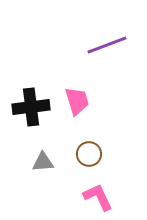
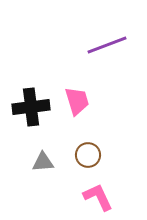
brown circle: moved 1 px left, 1 px down
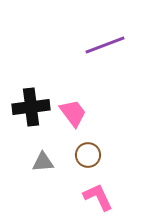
purple line: moved 2 px left
pink trapezoid: moved 4 px left, 12 px down; rotated 20 degrees counterclockwise
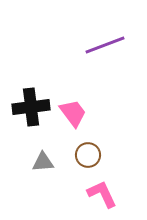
pink L-shape: moved 4 px right, 3 px up
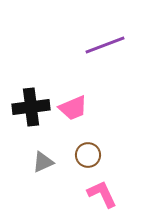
pink trapezoid: moved 5 px up; rotated 104 degrees clockwise
gray triangle: rotated 20 degrees counterclockwise
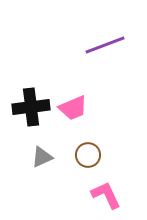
gray triangle: moved 1 px left, 5 px up
pink L-shape: moved 4 px right, 1 px down
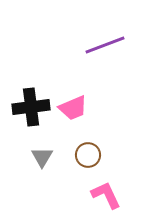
gray triangle: rotated 35 degrees counterclockwise
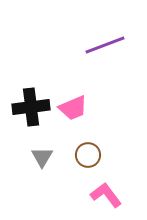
pink L-shape: rotated 12 degrees counterclockwise
